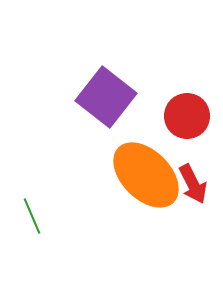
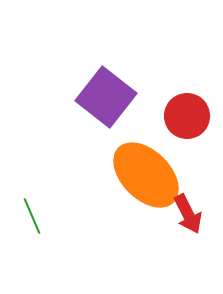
red arrow: moved 5 px left, 30 px down
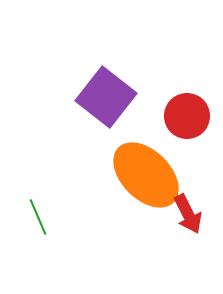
green line: moved 6 px right, 1 px down
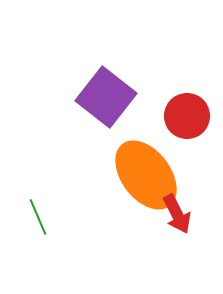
orange ellipse: rotated 8 degrees clockwise
red arrow: moved 11 px left
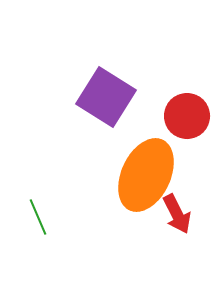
purple square: rotated 6 degrees counterclockwise
orange ellipse: rotated 62 degrees clockwise
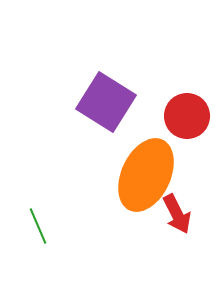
purple square: moved 5 px down
green line: moved 9 px down
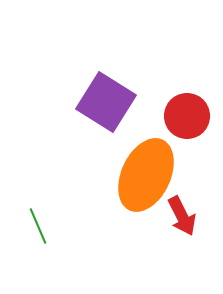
red arrow: moved 5 px right, 2 px down
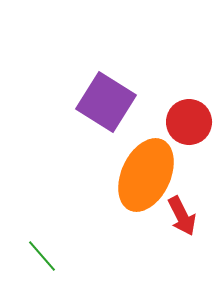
red circle: moved 2 px right, 6 px down
green line: moved 4 px right, 30 px down; rotated 18 degrees counterclockwise
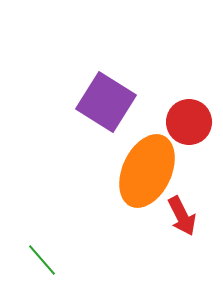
orange ellipse: moved 1 px right, 4 px up
green line: moved 4 px down
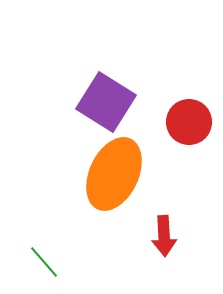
orange ellipse: moved 33 px left, 3 px down
red arrow: moved 18 px left, 20 px down; rotated 24 degrees clockwise
green line: moved 2 px right, 2 px down
